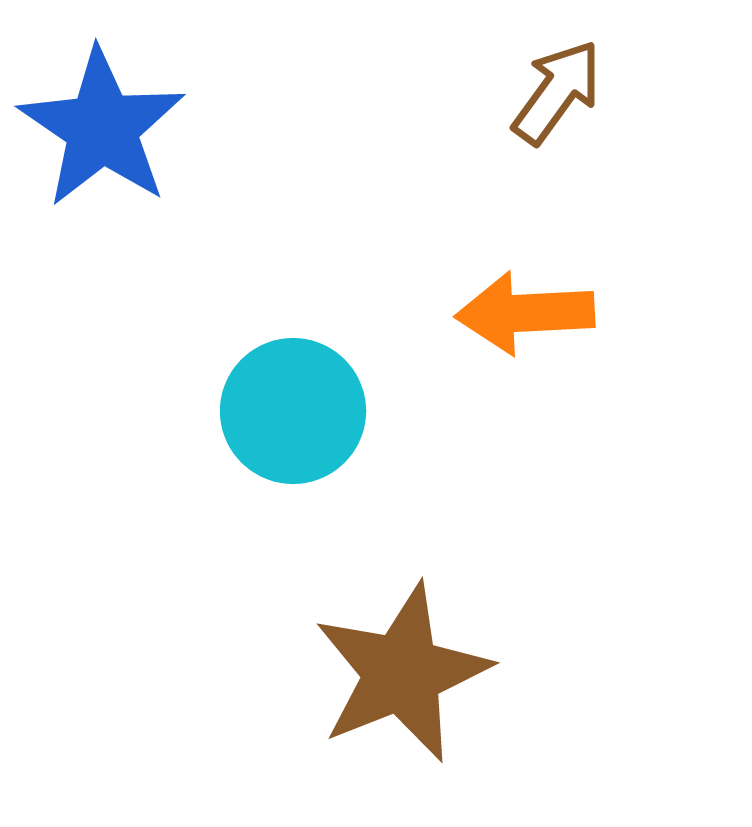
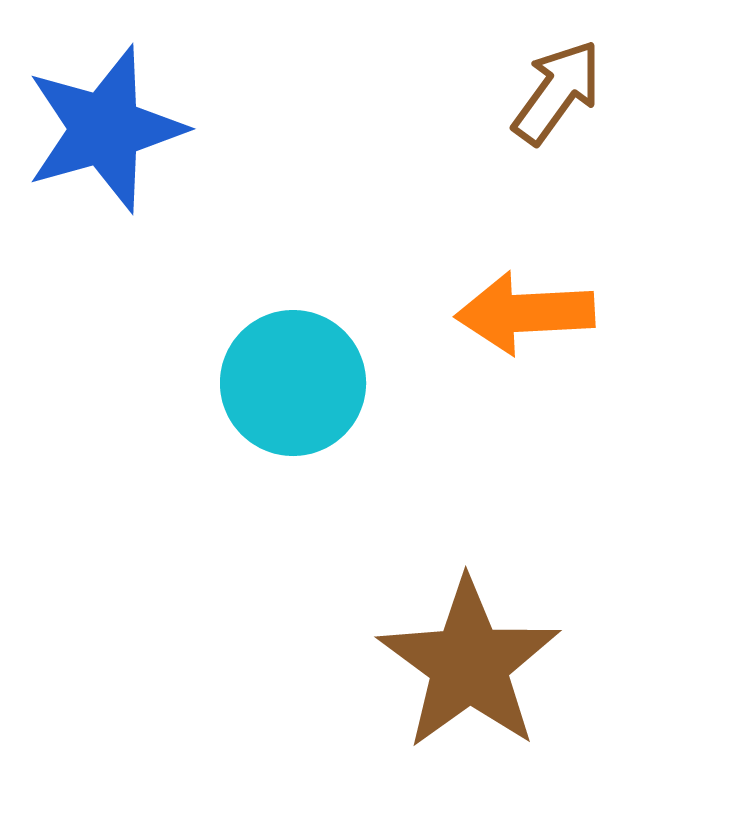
blue star: moved 3 px right, 1 px down; rotated 22 degrees clockwise
cyan circle: moved 28 px up
brown star: moved 67 px right, 9 px up; rotated 14 degrees counterclockwise
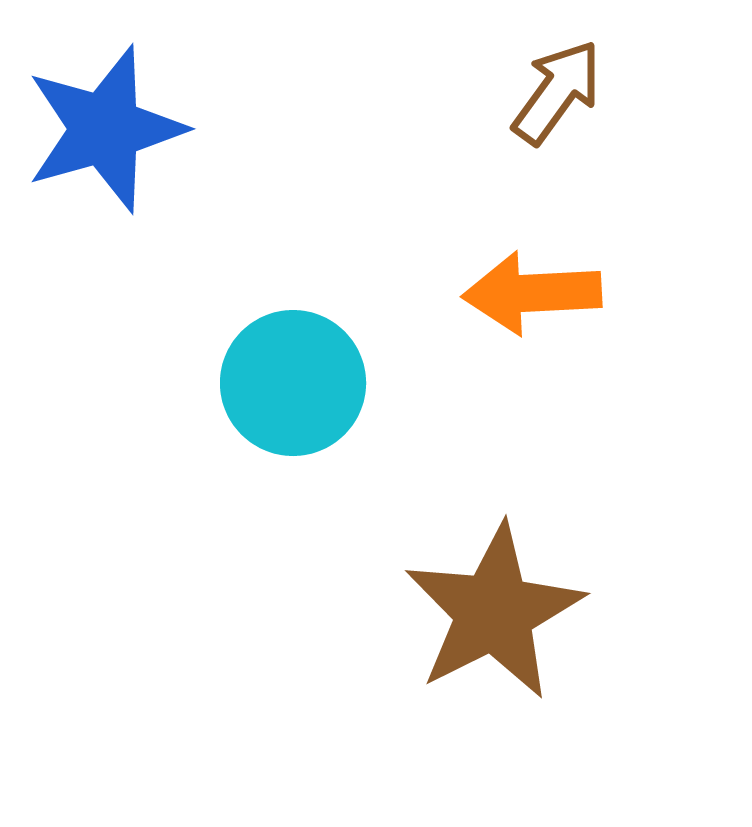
orange arrow: moved 7 px right, 20 px up
brown star: moved 25 px right, 52 px up; rotated 9 degrees clockwise
